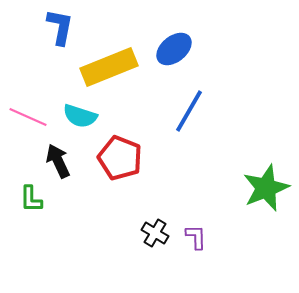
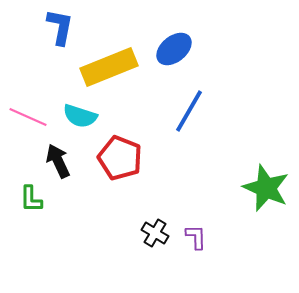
green star: rotated 27 degrees counterclockwise
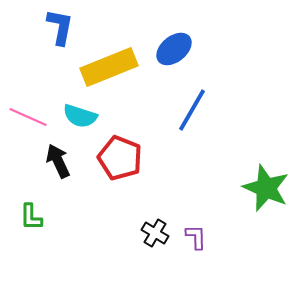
blue line: moved 3 px right, 1 px up
green L-shape: moved 18 px down
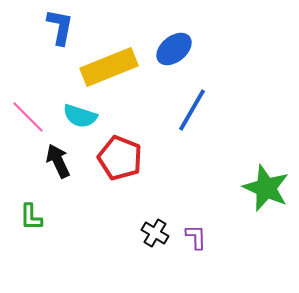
pink line: rotated 21 degrees clockwise
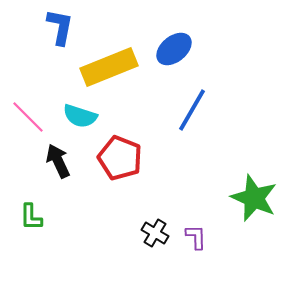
green star: moved 12 px left, 10 px down
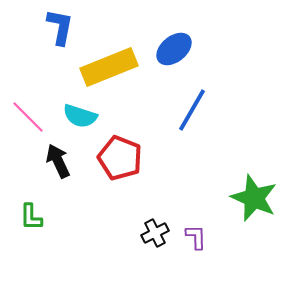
black cross: rotated 32 degrees clockwise
